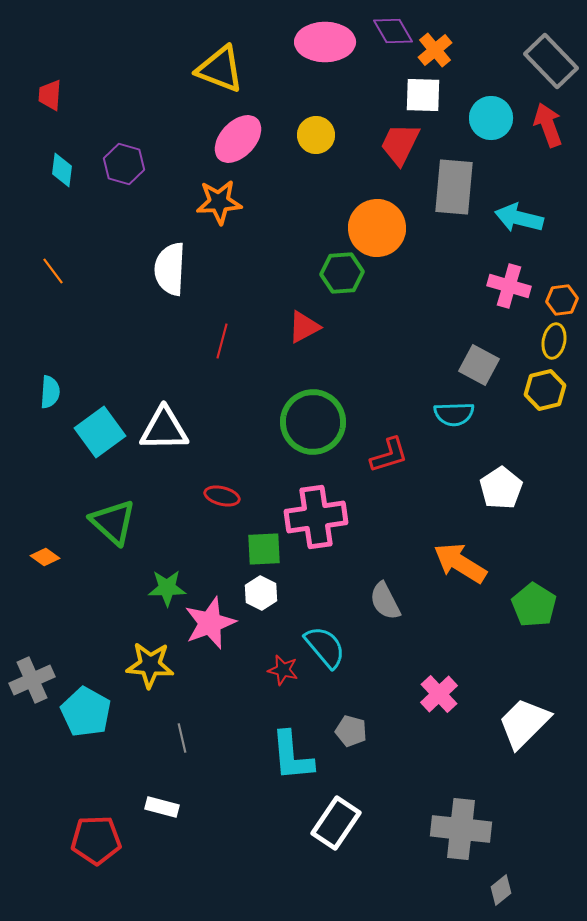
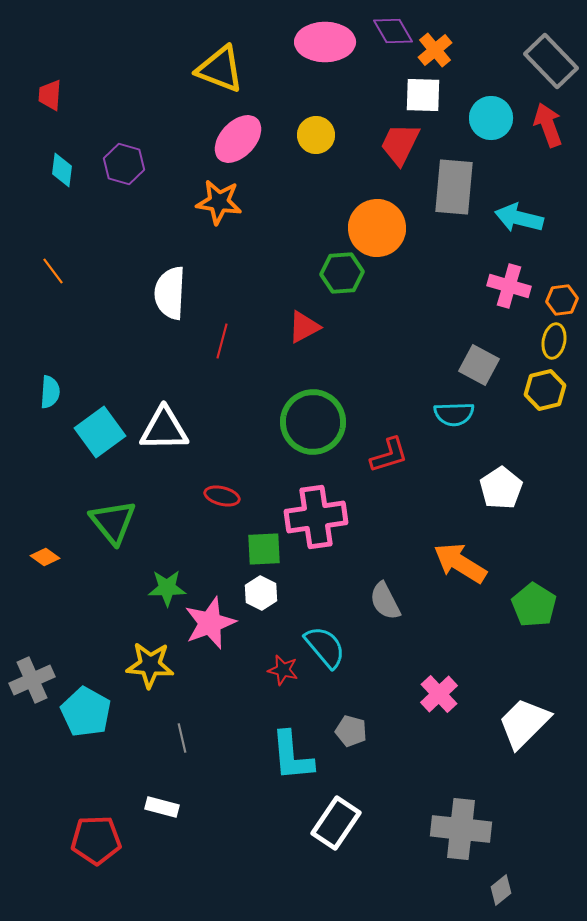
orange star at (219, 202): rotated 12 degrees clockwise
white semicircle at (170, 269): moved 24 px down
green triangle at (113, 522): rotated 9 degrees clockwise
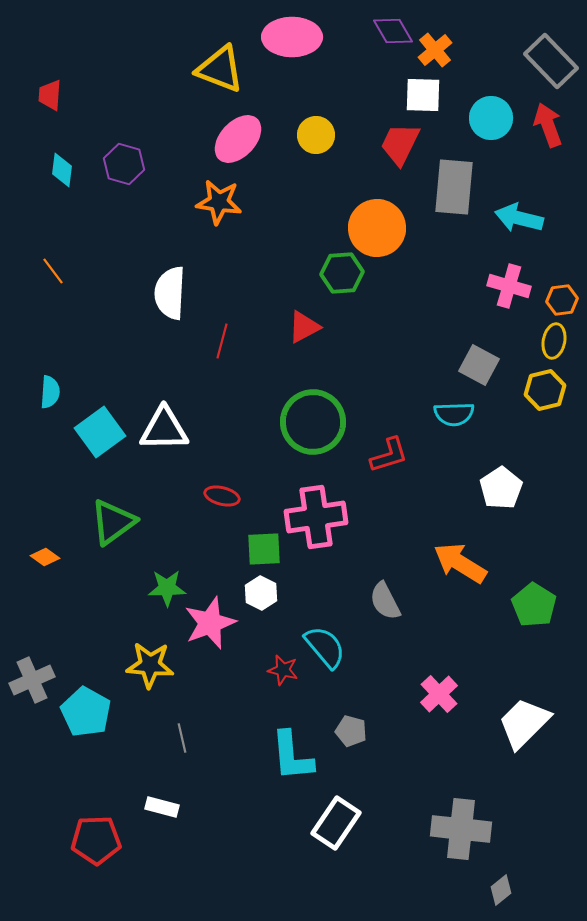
pink ellipse at (325, 42): moved 33 px left, 5 px up
green triangle at (113, 522): rotated 33 degrees clockwise
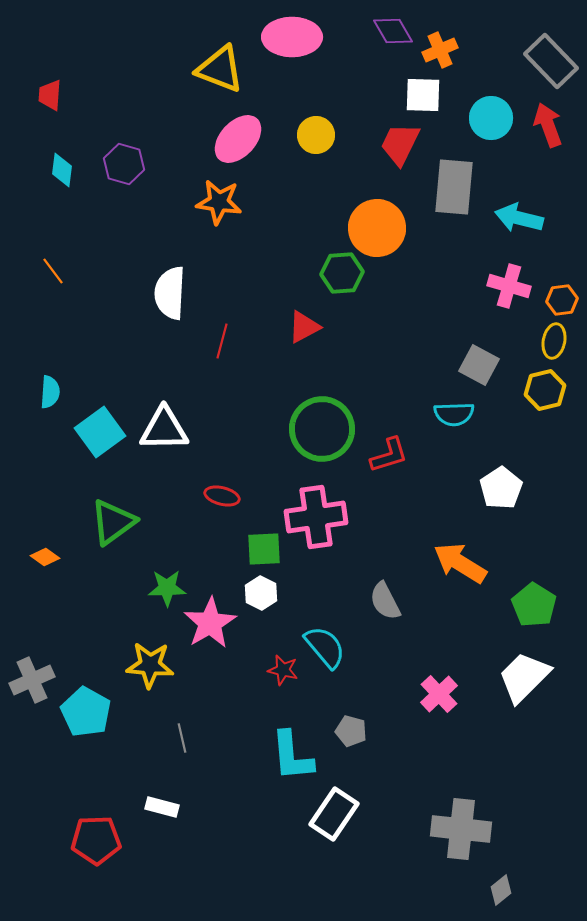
orange cross at (435, 50): moved 5 px right; rotated 16 degrees clockwise
green circle at (313, 422): moved 9 px right, 7 px down
pink star at (210, 623): rotated 10 degrees counterclockwise
white trapezoid at (524, 723): moved 46 px up
white rectangle at (336, 823): moved 2 px left, 9 px up
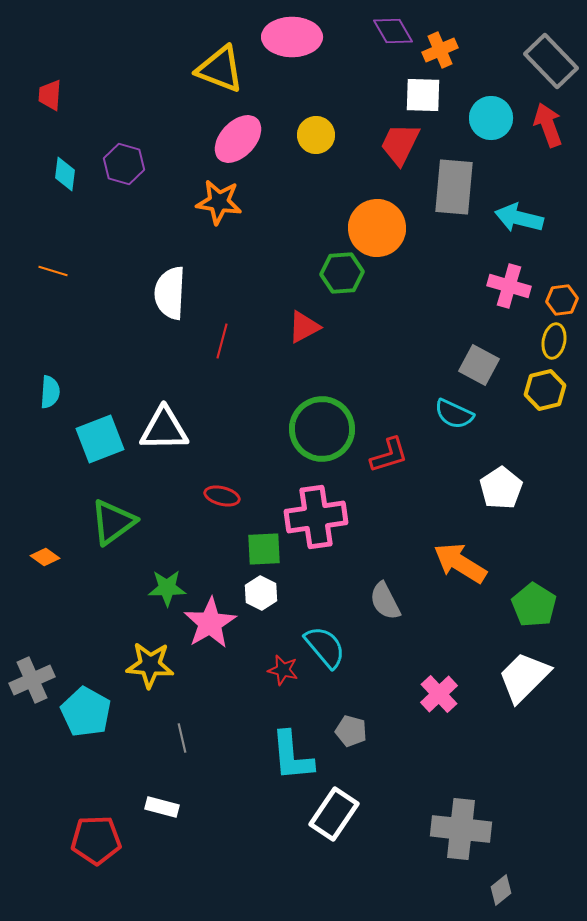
cyan diamond at (62, 170): moved 3 px right, 4 px down
orange line at (53, 271): rotated 36 degrees counterclockwise
cyan semicircle at (454, 414): rotated 27 degrees clockwise
cyan square at (100, 432): moved 7 px down; rotated 15 degrees clockwise
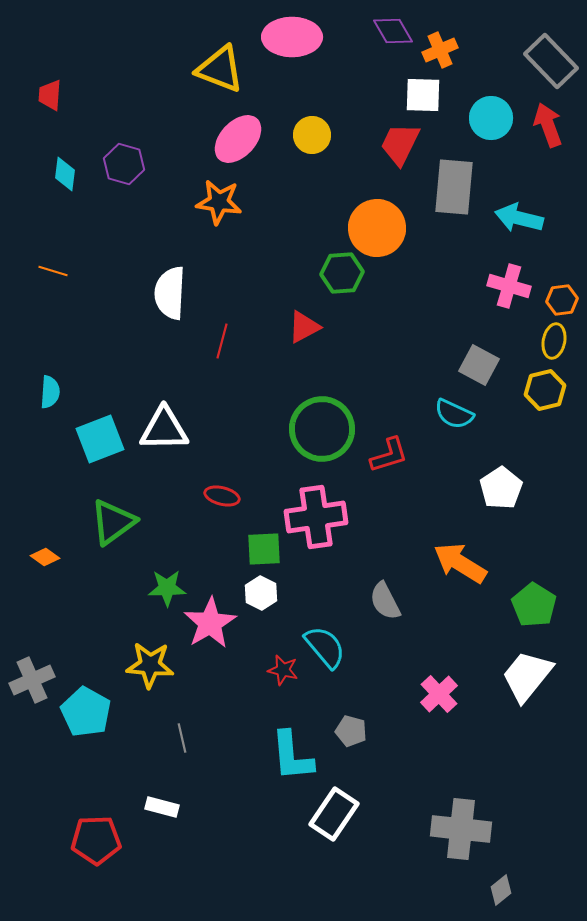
yellow circle at (316, 135): moved 4 px left
white trapezoid at (524, 677): moved 3 px right, 1 px up; rotated 6 degrees counterclockwise
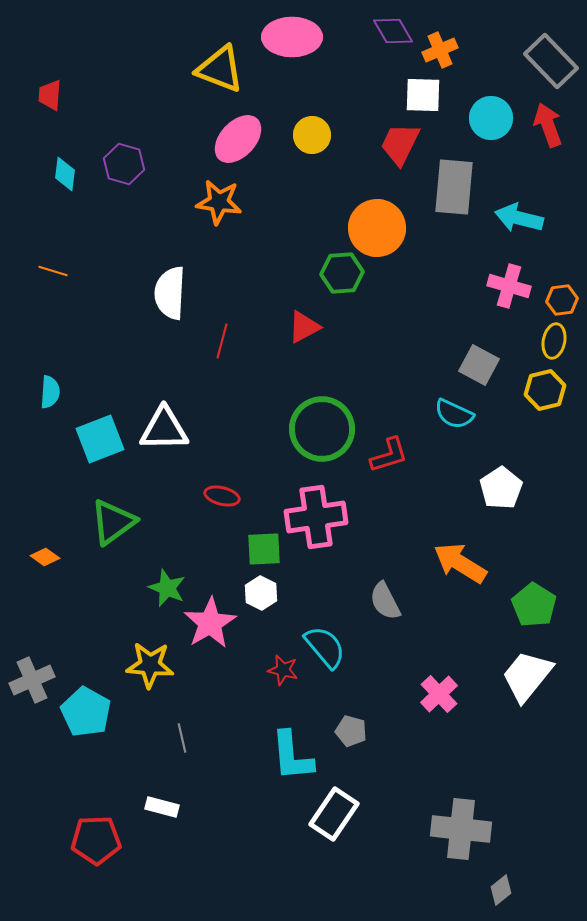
green star at (167, 588): rotated 24 degrees clockwise
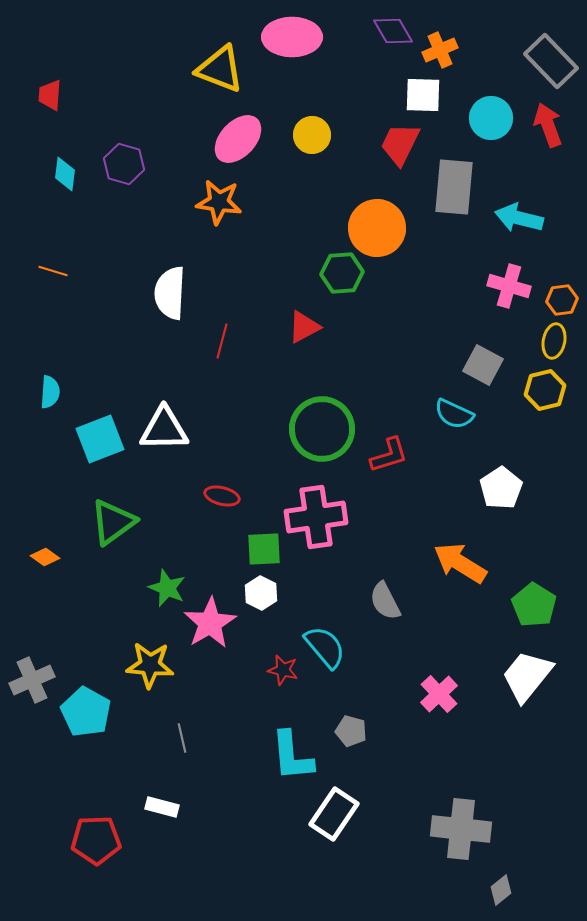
gray square at (479, 365): moved 4 px right
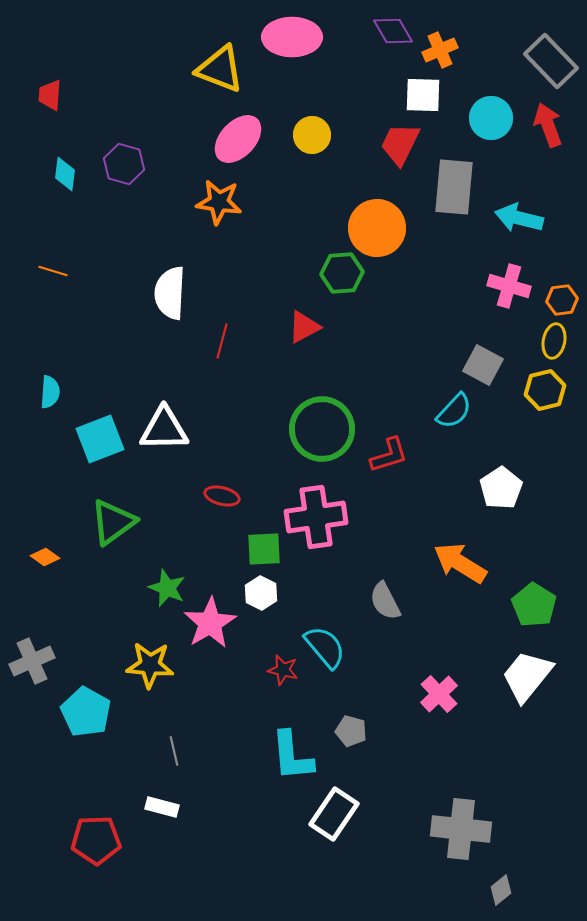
cyan semicircle at (454, 414): moved 3 px up; rotated 72 degrees counterclockwise
gray cross at (32, 680): moved 19 px up
gray line at (182, 738): moved 8 px left, 13 px down
